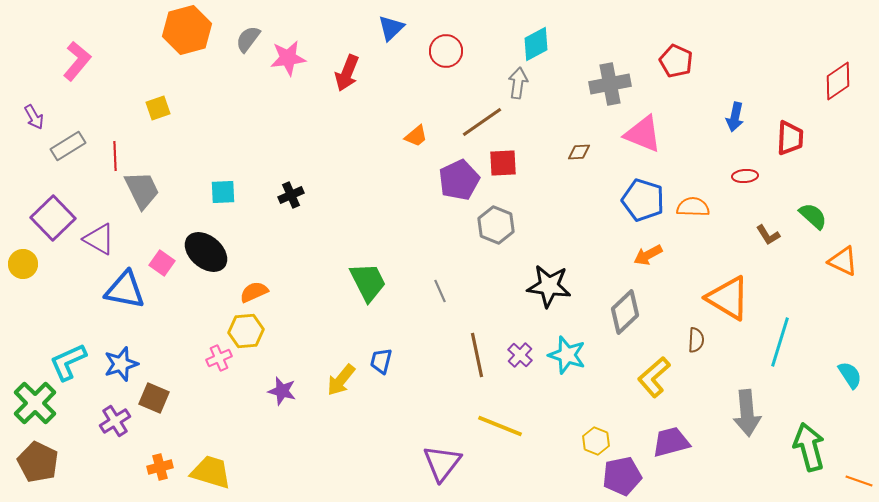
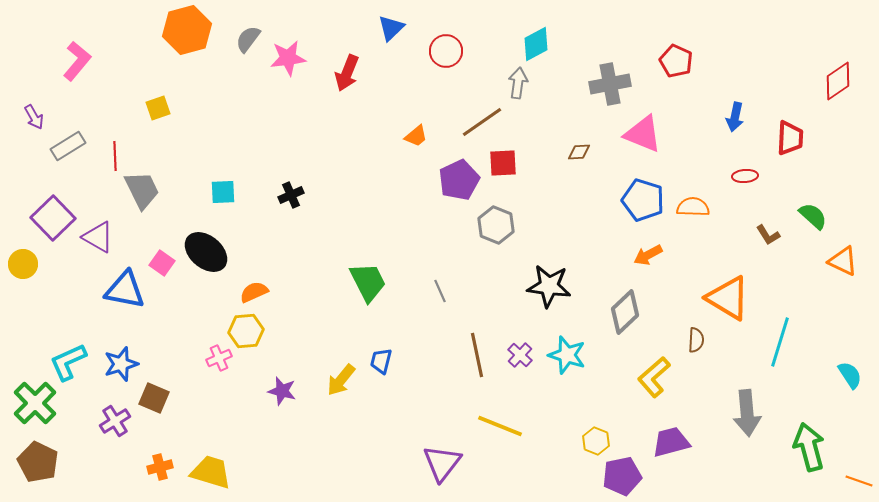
purple triangle at (99, 239): moved 1 px left, 2 px up
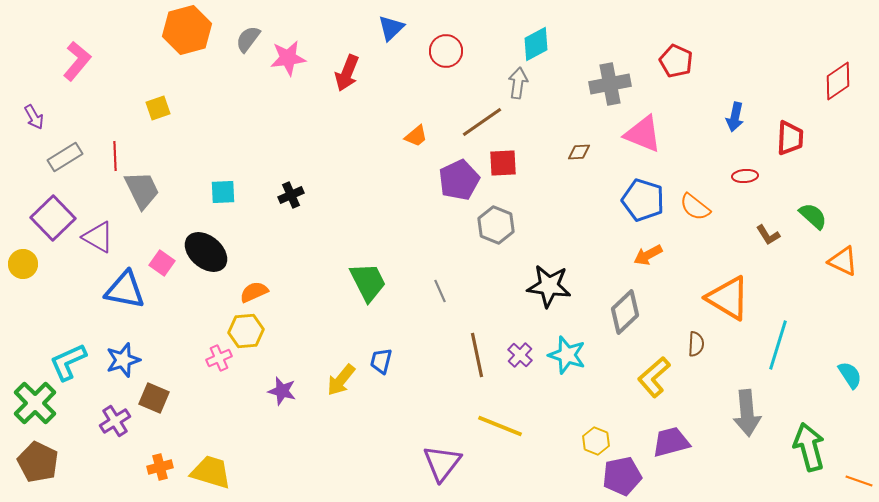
gray rectangle at (68, 146): moved 3 px left, 11 px down
orange semicircle at (693, 207): moved 2 px right; rotated 144 degrees counterclockwise
brown semicircle at (696, 340): moved 4 px down
cyan line at (780, 342): moved 2 px left, 3 px down
blue star at (121, 364): moved 2 px right, 4 px up
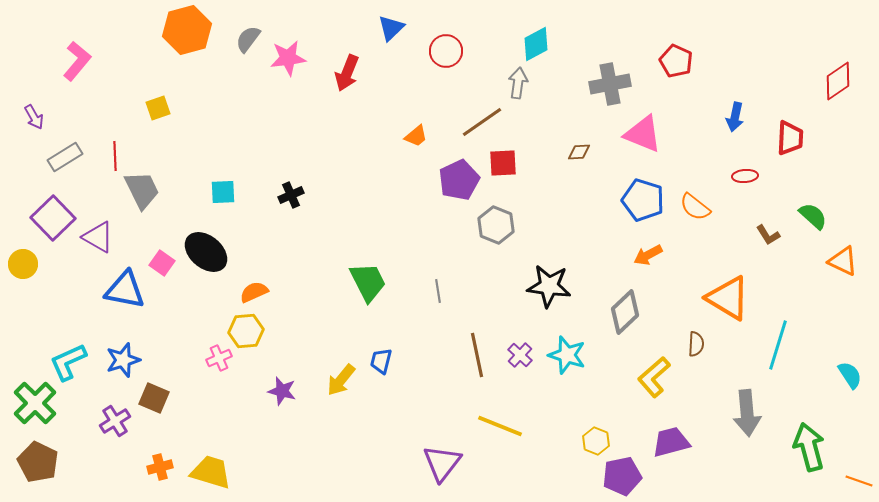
gray line at (440, 291): moved 2 px left; rotated 15 degrees clockwise
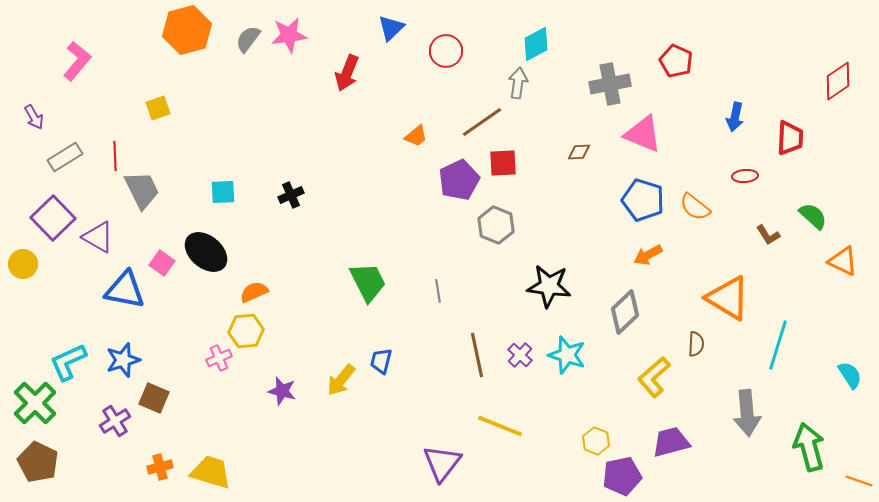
pink star at (288, 58): moved 1 px right, 23 px up
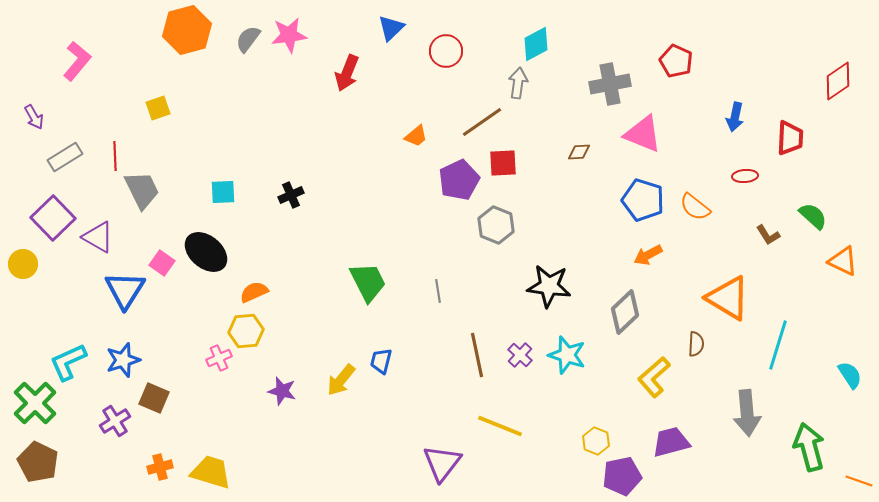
blue triangle at (125, 290): rotated 51 degrees clockwise
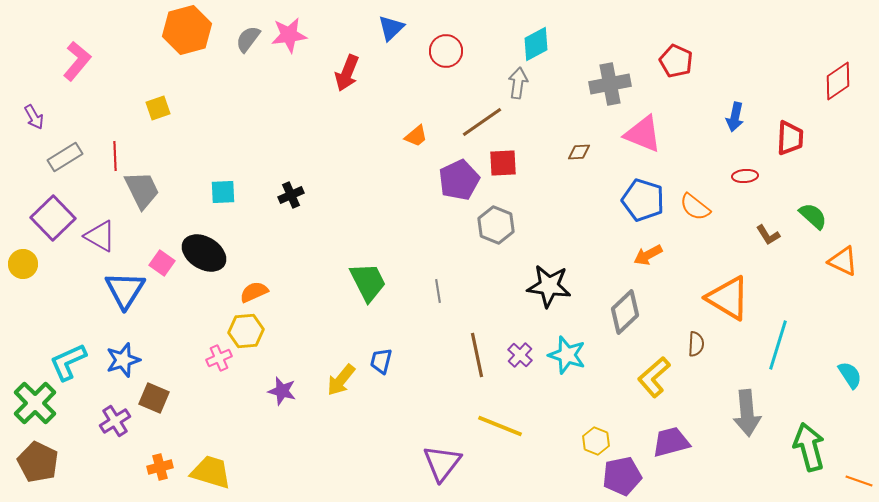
purple triangle at (98, 237): moved 2 px right, 1 px up
black ellipse at (206, 252): moved 2 px left, 1 px down; rotated 9 degrees counterclockwise
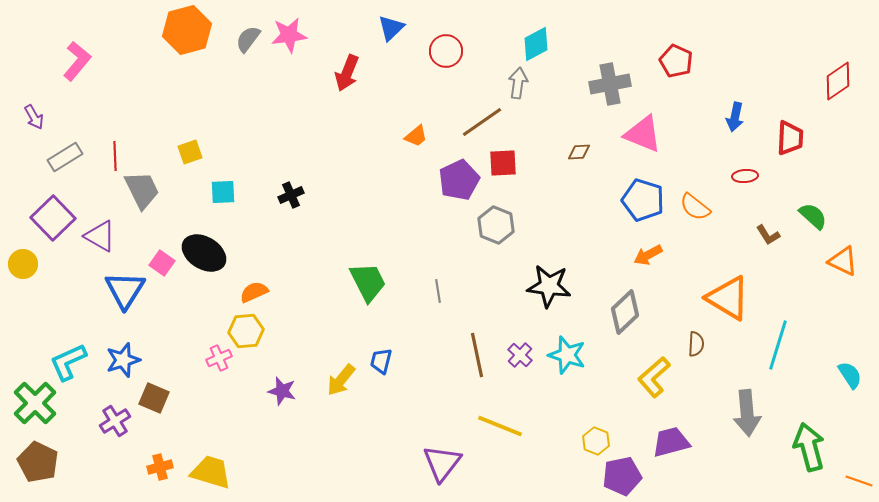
yellow square at (158, 108): moved 32 px right, 44 px down
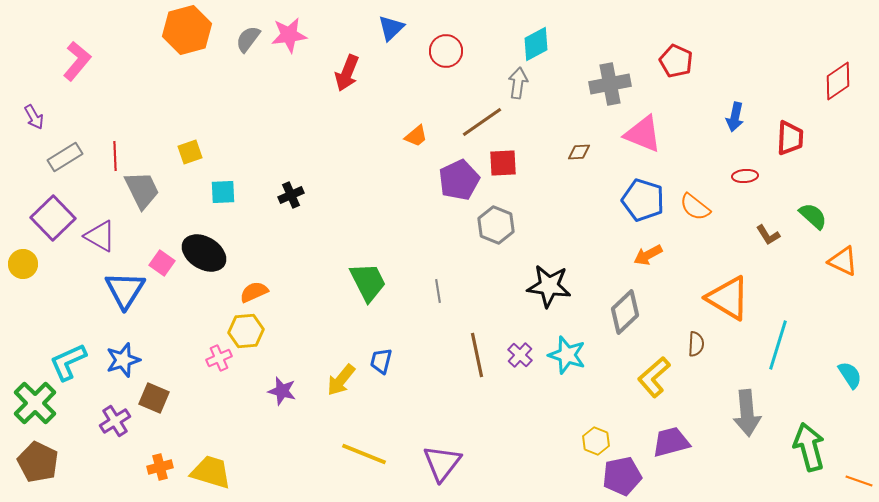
yellow line at (500, 426): moved 136 px left, 28 px down
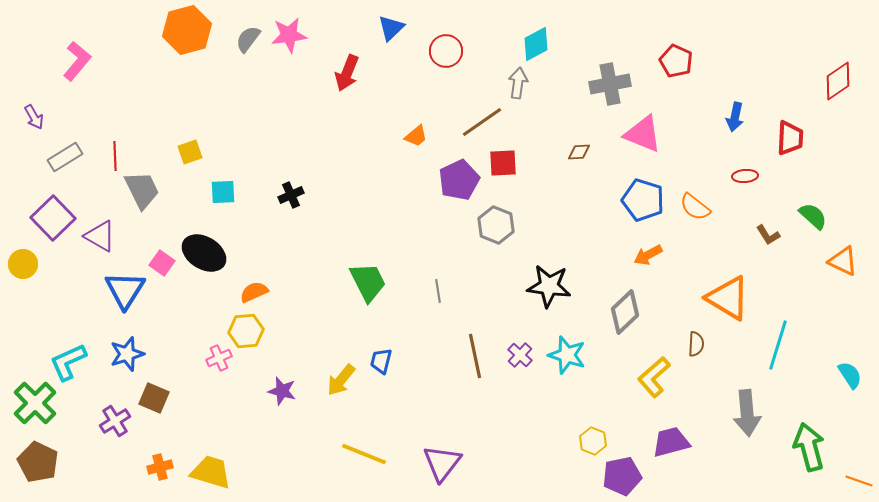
brown line at (477, 355): moved 2 px left, 1 px down
blue star at (123, 360): moved 4 px right, 6 px up
yellow hexagon at (596, 441): moved 3 px left
